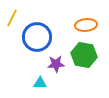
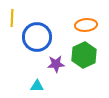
yellow line: rotated 24 degrees counterclockwise
green hexagon: rotated 25 degrees clockwise
cyan triangle: moved 3 px left, 3 px down
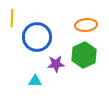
cyan triangle: moved 2 px left, 5 px up
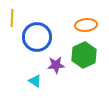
purple star: moved 1 px down
cyan triangle: rotated 32 degrees clockwise
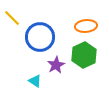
yellow line: rotated 48 degrees counterclockwise
orange ellipse: moved 1 px down
blue circle: moved 3 px right
purple star: rotated 24 degrees counterclockwise
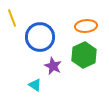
yellow line: rotated 24 degrees clockwise
purple star: moved 3 px left, 1 px down; rotated 18 degrees counterclockwise
cyan triangle: moved 4 px down
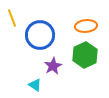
blue circle: moved 2 px up
green hexagon: moved 1 px right
purple star: rotated 18 degrees clockwise
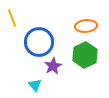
blue circle: moved 1 px left, 7 px down
cyan triangle: rotated 16 degrees clockwise
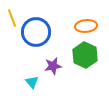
blue circle: moved 3 px left, 10 px up
green hexagon: rotated 10 degrees counterclockwise
purple star: rotated 18 degrees clockwise
cyan triangle: moved 3 px left, 3 px up
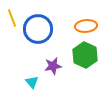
blue circle: moved 2 px right, 3 px up
